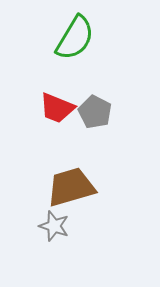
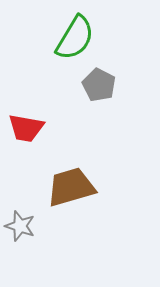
red trapezoid: moved 31 px left, 20 px down; rotated 12 degrees counterclockwise
gray pentagon: moved 4 px right, 27 px up
gray star: moved 34 px left
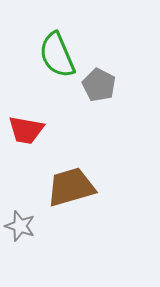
green semicircle: moved 18 px left, 17 px down; rotated 126 degrees clockwise
red trapezoid: moved 2 px down
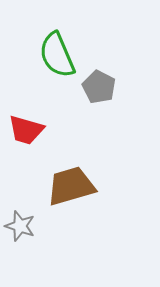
gray pentagon: moved 2 px down
red trapezoid: rotated 6 degrees clockwise
brown trapezoid: moved 1 px up
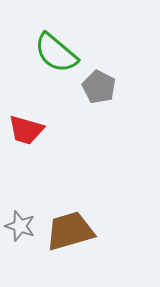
green semicircle: moved 1 px left, 2 px up; rotated 27 degrees counterclockwise
brown trapezoid: moved 1 px left, 45 px down
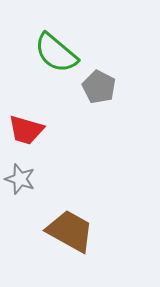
gray star: moved 47 px up
brown trapezoid: rotated 45 degrees clockwise
